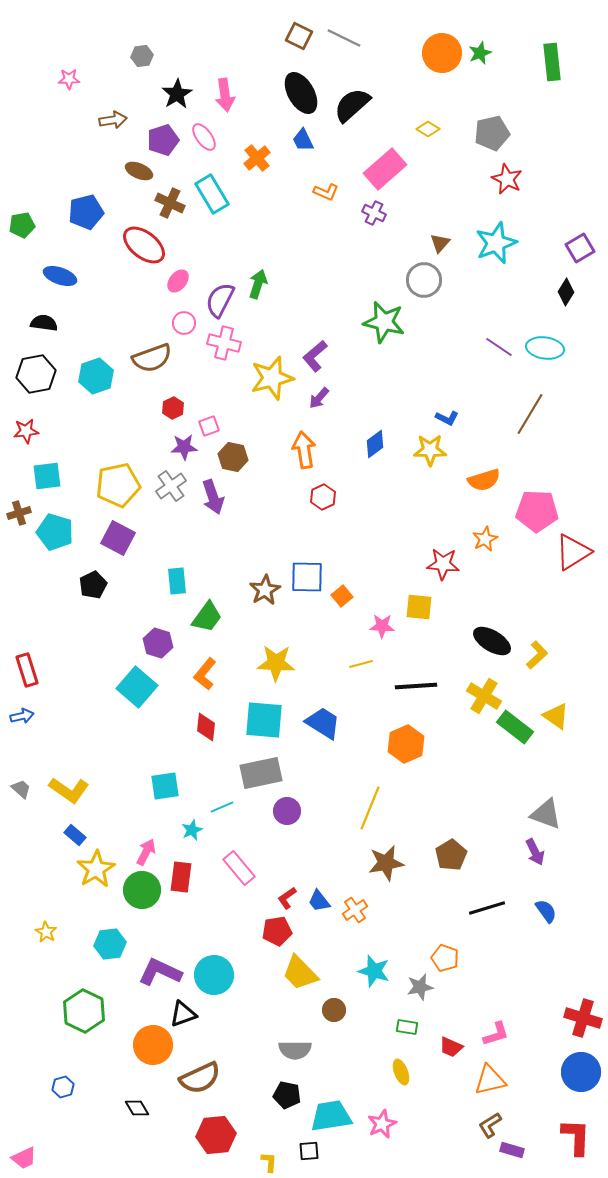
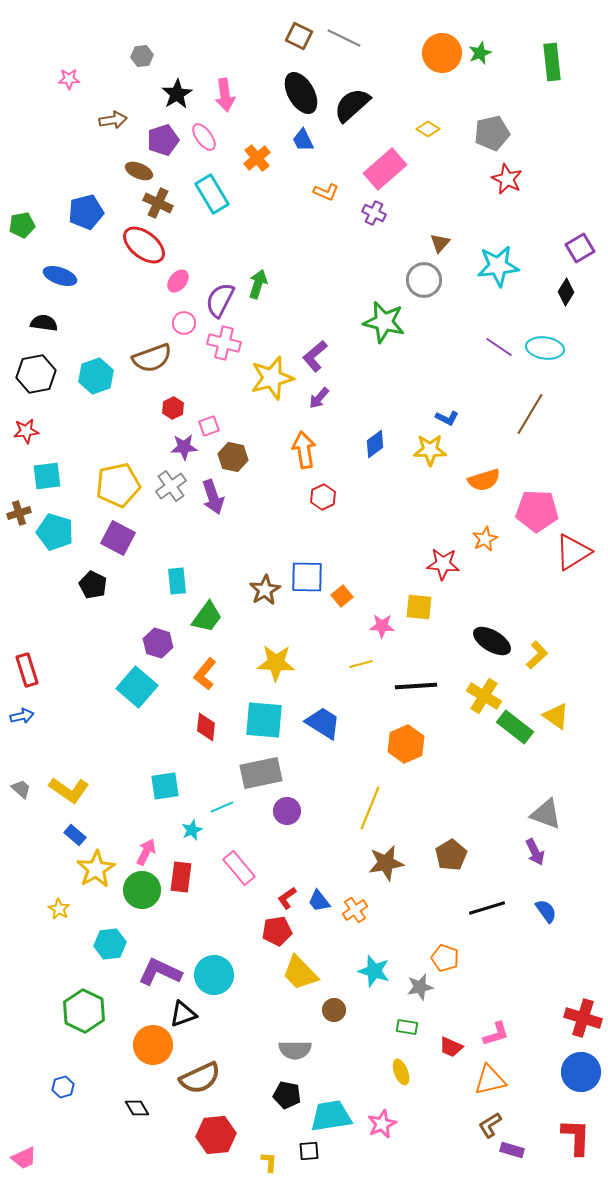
brown cross at (170, 203): moved 12 px left
cyan star at (496, 243): moved 2 px right, 23 px down; rotated 15 degrees clockwise
black pentagon at (93, 585): rotated 20 degrees counterclockwise
yellow star at (46, 932): moved 13 px right, 23 px up
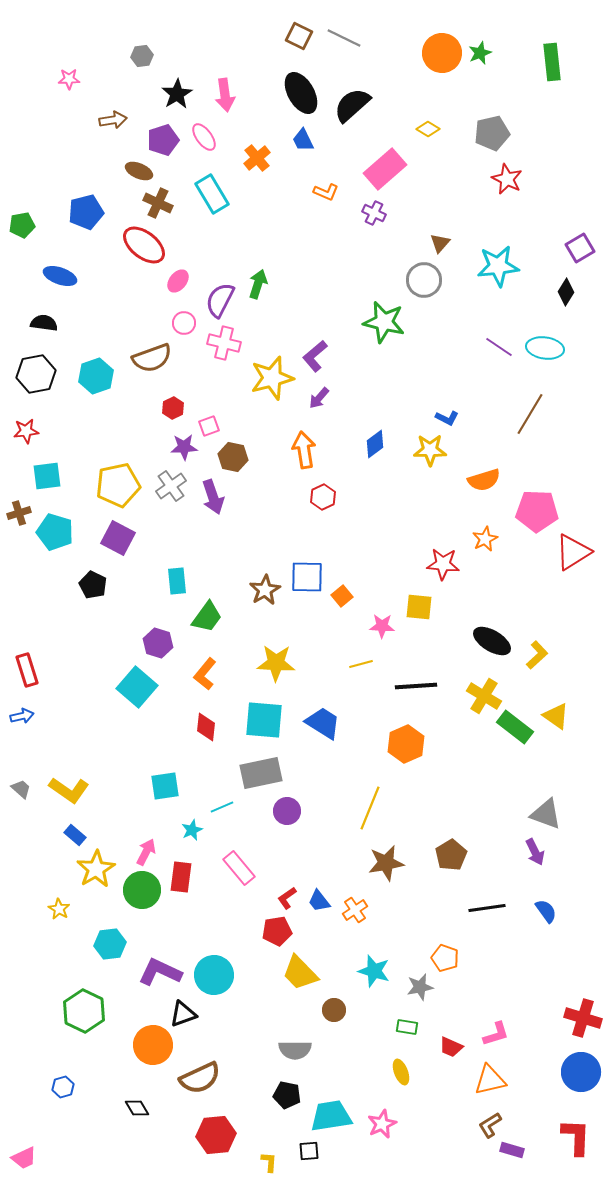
black line at (487, 908): rotated 9 degrees clockwise
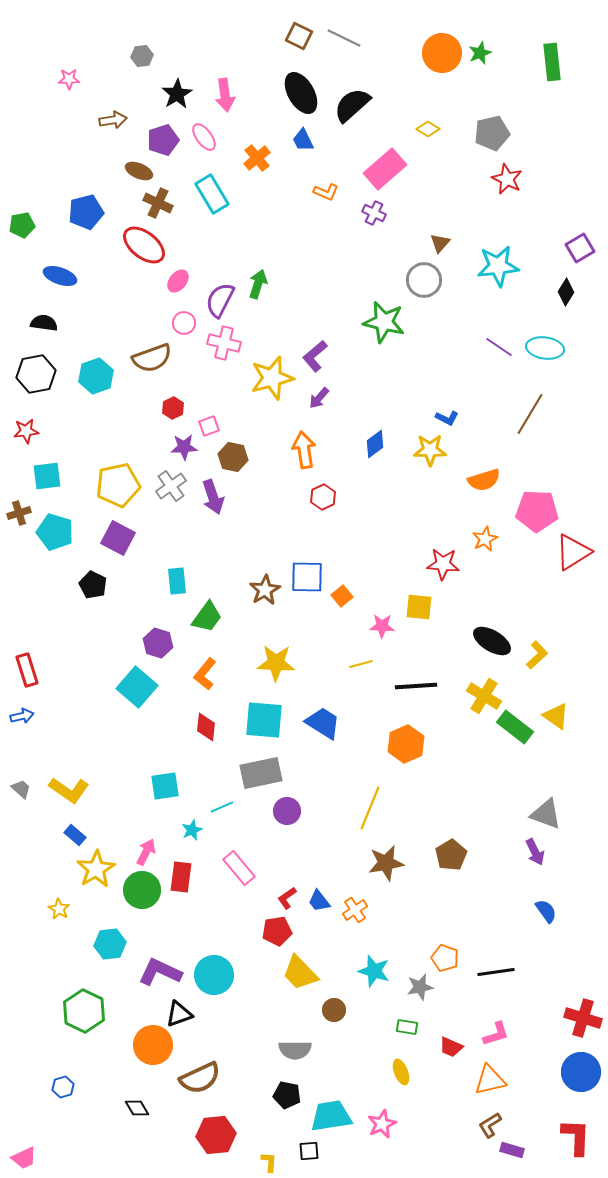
black line at (487, 908): moved 9 px right, 64 px down
black triangle at (183, 1014): moved 4 px left
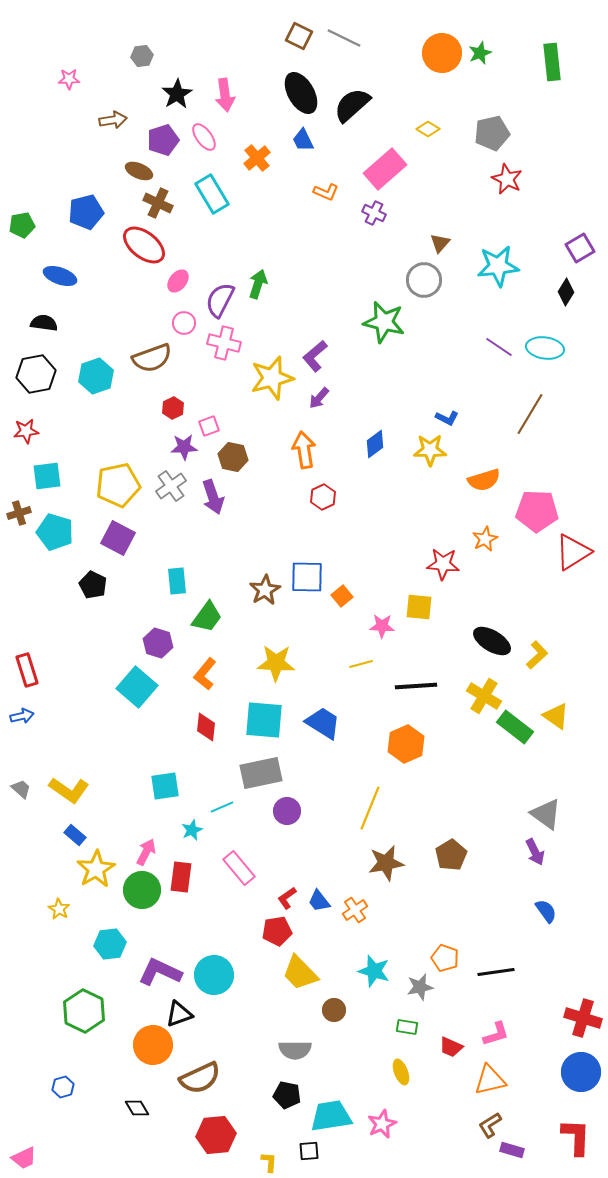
gray triangle at (546, 814): rotated 16 degrees clockwise
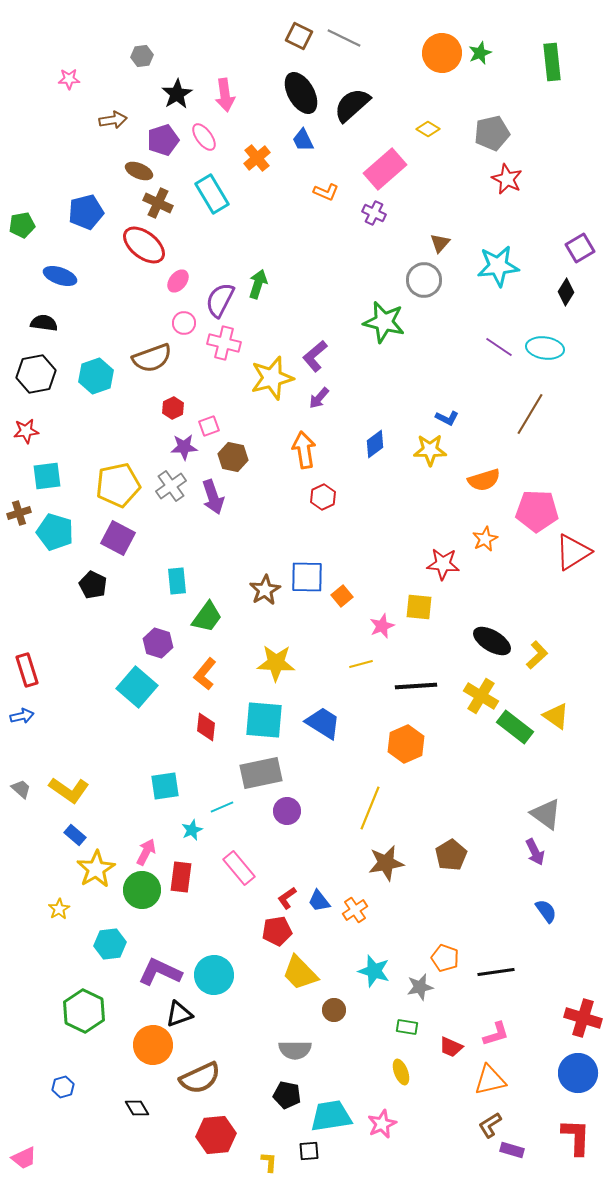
pink star at (382, 626): rotated 25 degrees counterclockwise
yellow cross at (484, 696): moved 3 px left
yellow star at (59, 909): rotated 10 degrees clockwise
blue circle at (581, 1072): moved 3 px left, 1 px down
